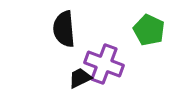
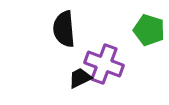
green pentagon: rotated 8 degrees counterclockwise
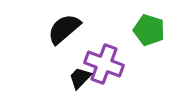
black semicircle: rotated 54 degrees clockwise
black trapezoid: rotated 20 degrees counterclockwise
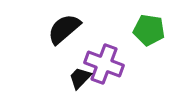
green pentagon: rotated 8 degrees counterclockwise
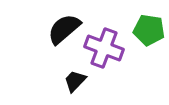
purple cross: moved 16 px up
black trapezoid: moved 5 px left, 3 px down
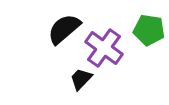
purple cross: rotated 15 degrees clockwise
black trapezoid: moved 6 px right, 2 px up
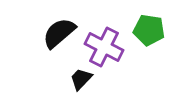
black semicircle: moved 5 px left, 4 px down
purple cross: moved 1 px up; rotated 9 degrees counterclockwise
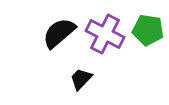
green pentagon: moved 1 px left
purple cross: moved 1 px right, 13 px up
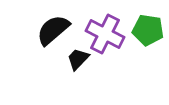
black semicircle: moved 6 px left, 3 px up
black trapezoid: moved 3 px left, 20 px up
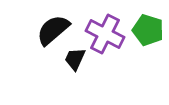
green pentagon: rotated 8 degrees clockwise
black trapezoid: moved 3 px left; rotated 20 degrees counterclockwise
